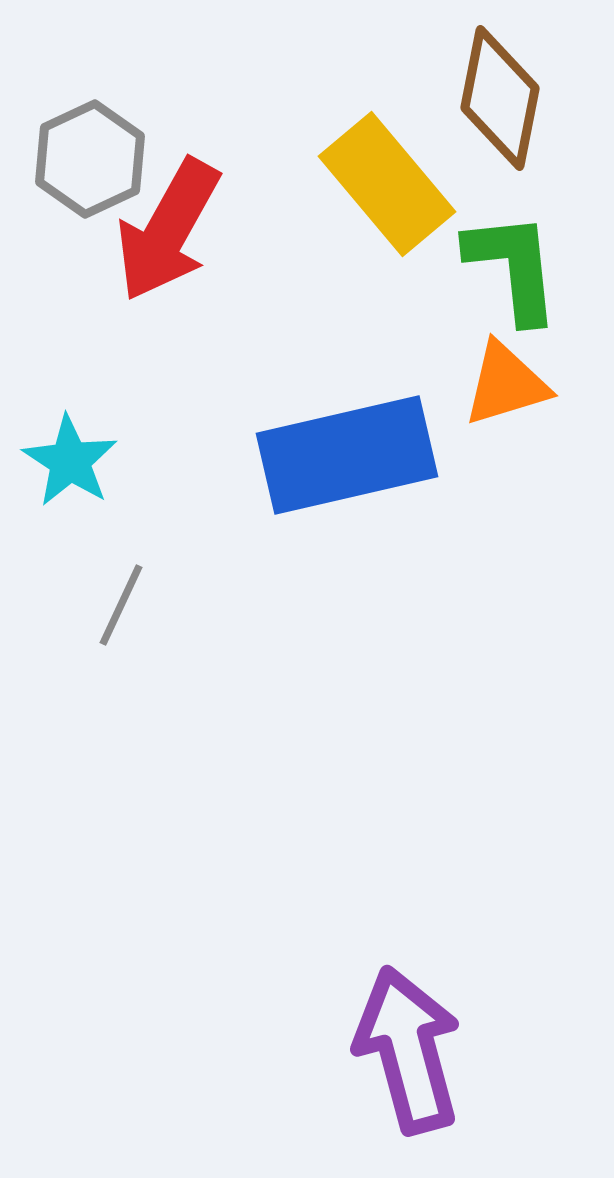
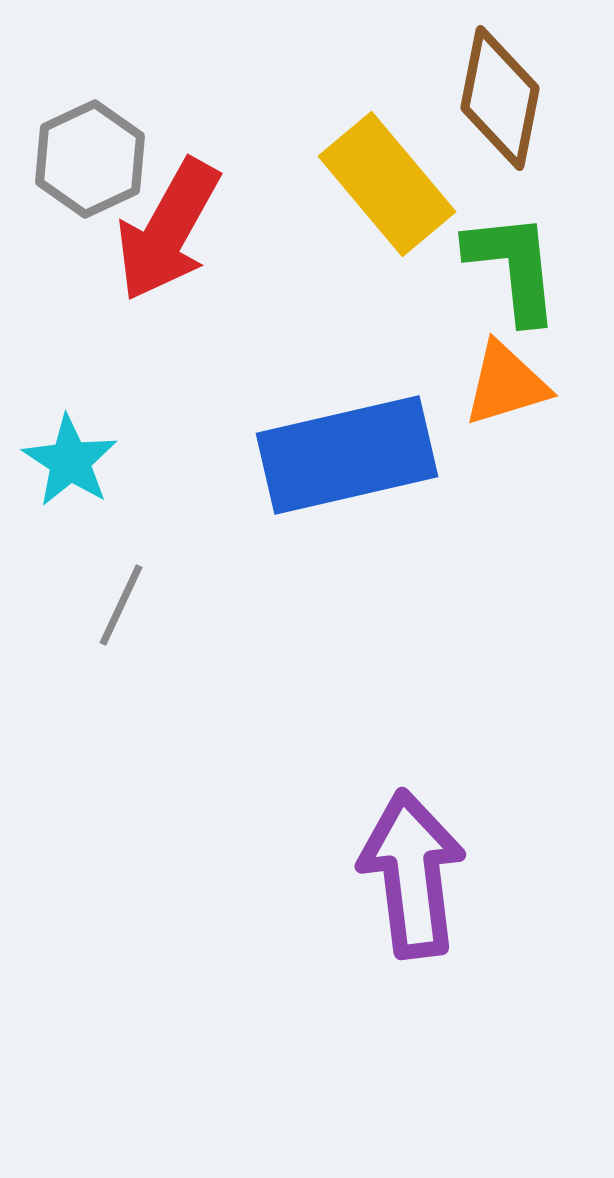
purple arrow: moved 4 px right, 176 px up; rotated 8 degrees clockwise
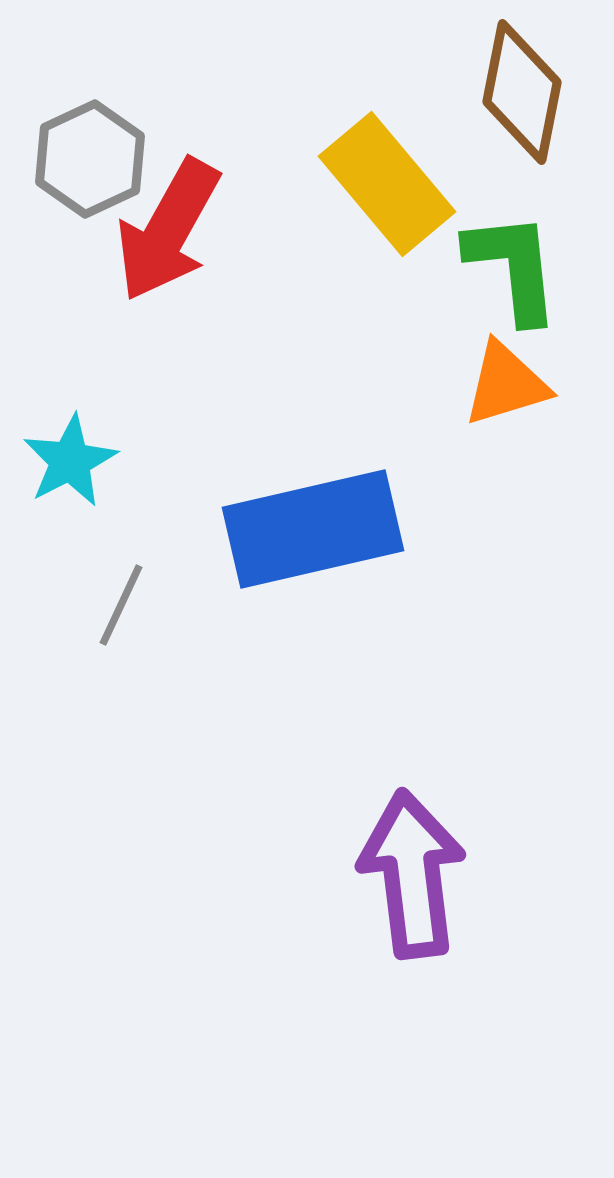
brown diamond: moved 22 px right, 6 px up
blue rectangle: moved 34 px left, 74 px down
cyan star: rotated 12 degrees clockwise
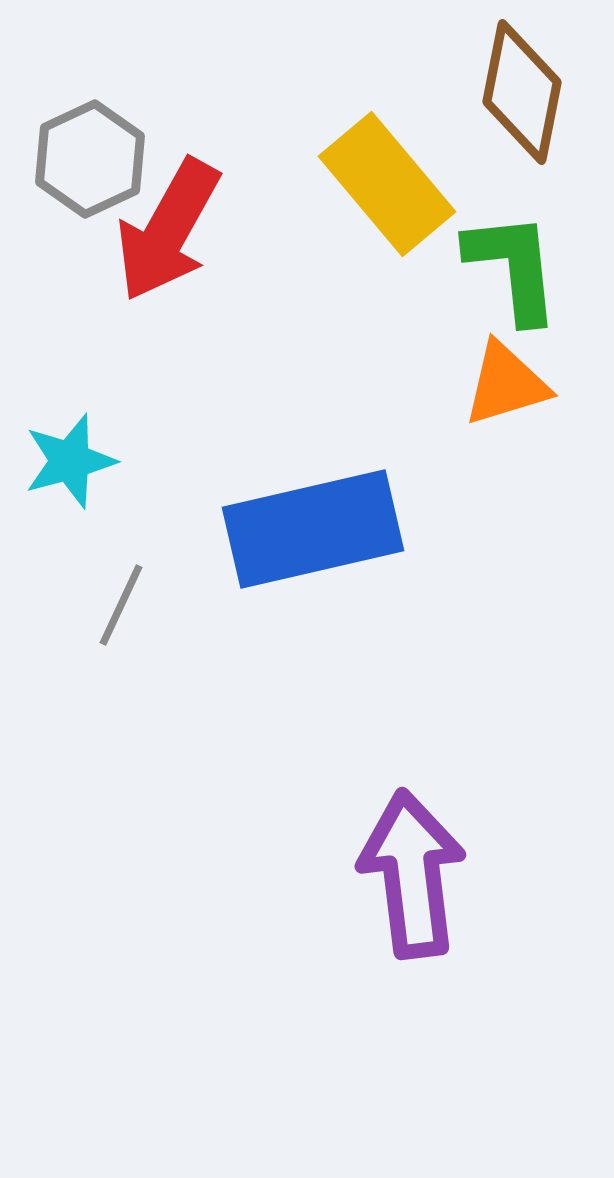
cyan star: rotated 12 degrees clockwise
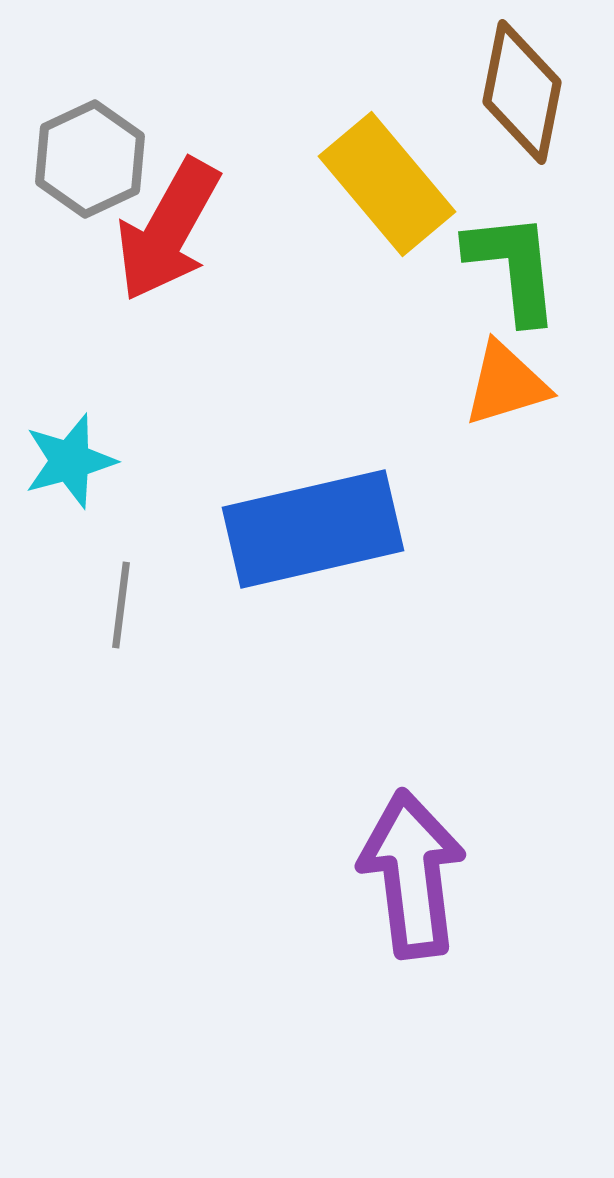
gray line: rotated 18 degrees counterclockwise
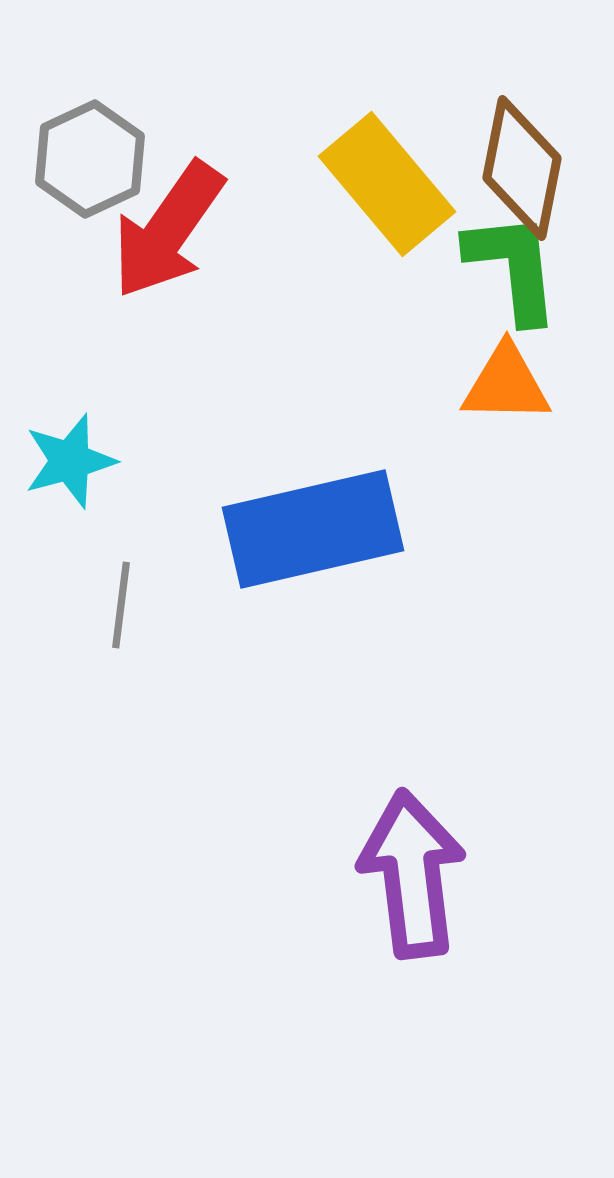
brown diamond: moved 76 px down
red arrow: rotated 6 degrees clockwise
orange triangle: rotated 18 degrees clockwise
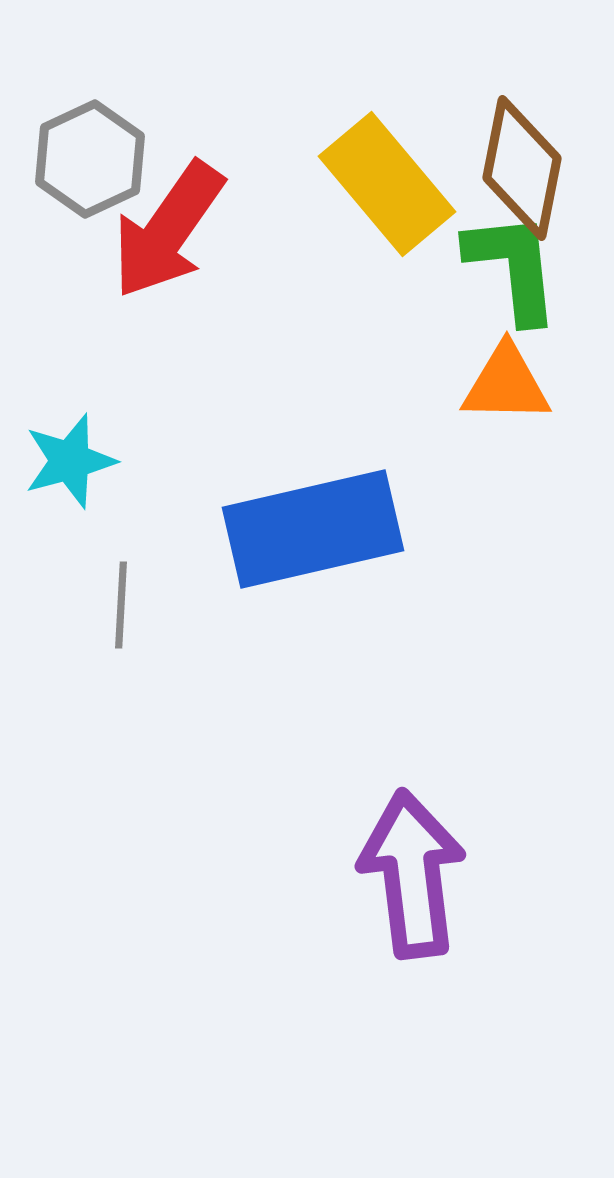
gray line: rotated 4 degrees counterclockwise
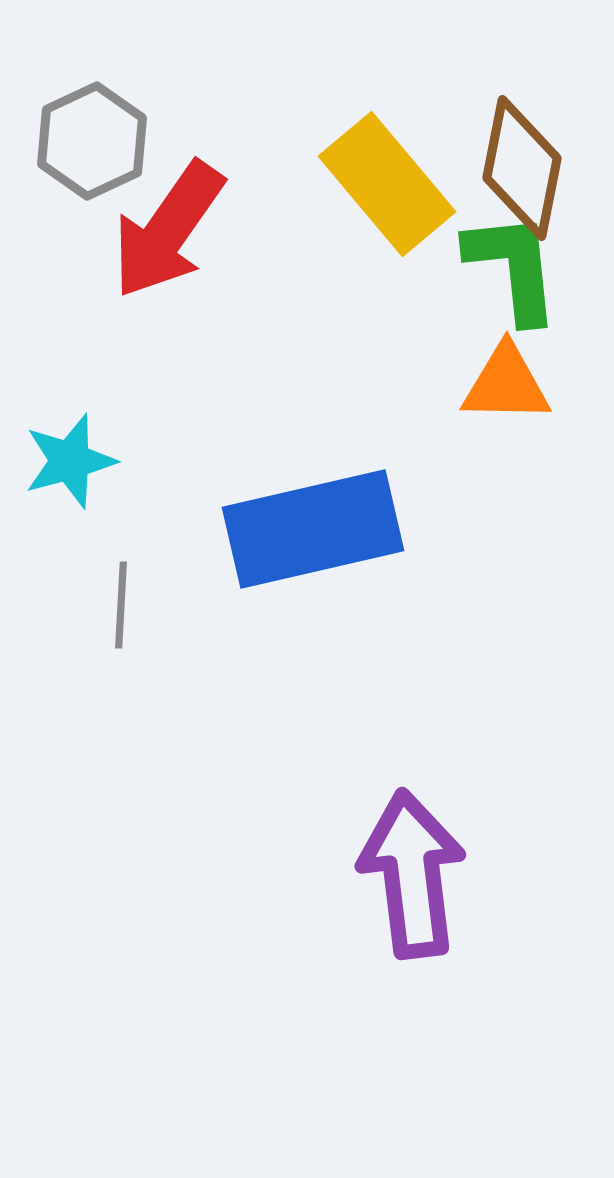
gray hexagon: moved 2 px right, 18 px up
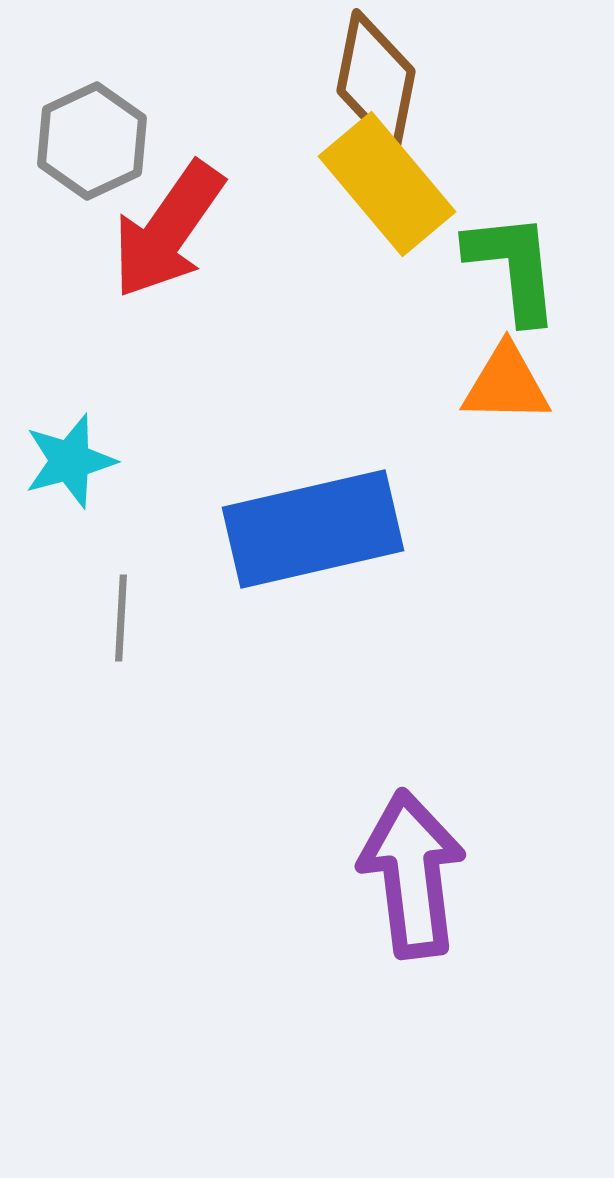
brown diamond: moved 146 px left, 87 px up
gray line: moved 13 px down
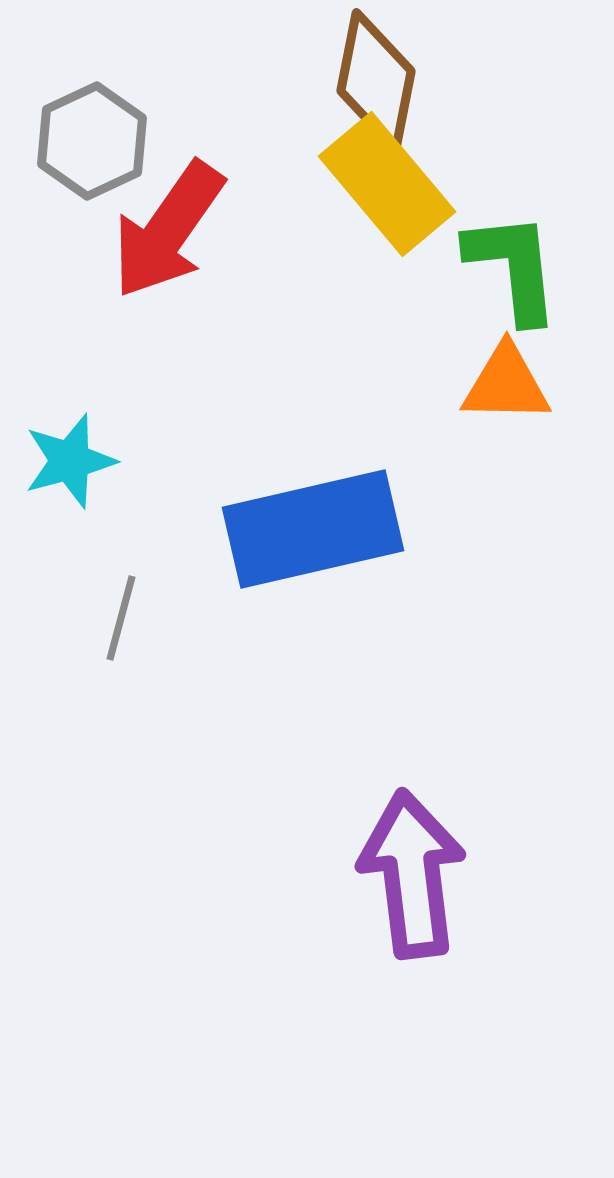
gray line: rotated 12 degrees clockwise
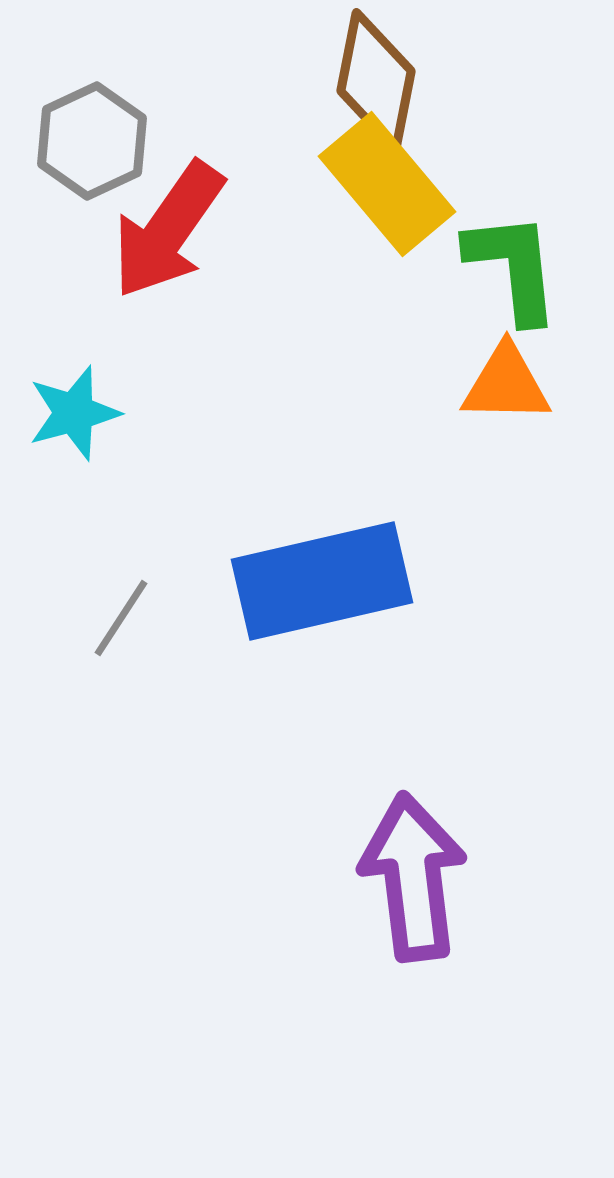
cyan star: moved 4 px right, 48 px up
blue rectangle: moved 9 px right, 52 px down
gray line: rotated 18 degrees clockwise
purple arrow: moved 1 px right, 3 px down
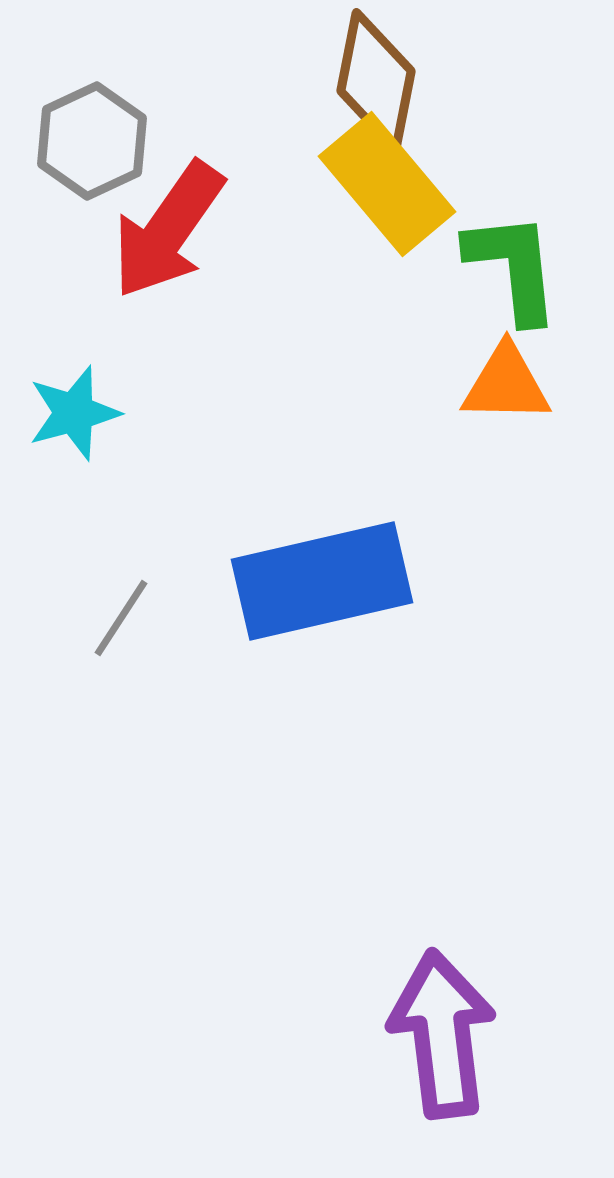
purple arrow: moved 29 px right, 157 px down
